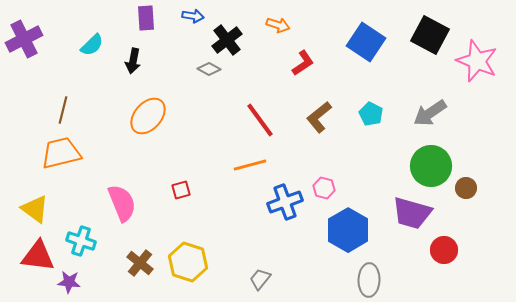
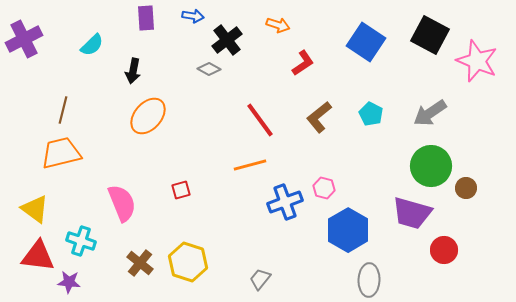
black arrow: moved 10 px down
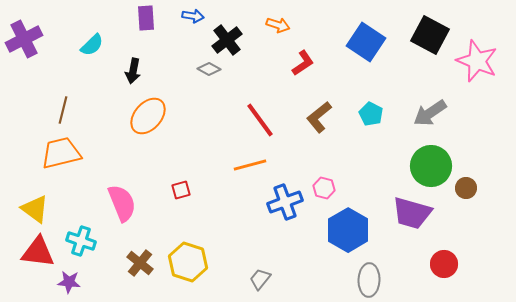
red circle: moved 14 px down
red triangle: moved 4 px up
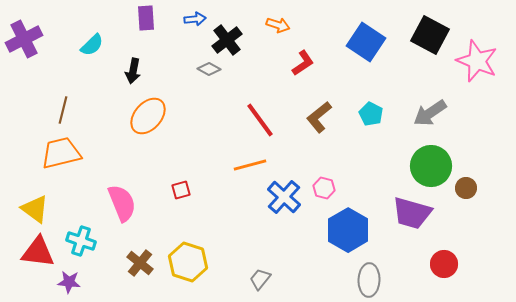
blue arrow: moved 2 px right, 3 px down; rotated 15 degrees counterclockwise
blue cross: moved 1 px left, 5 px up; rotated 28 degrees counterclockwise
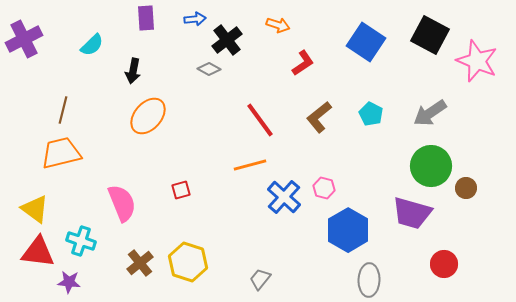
brown cross: rotated 12 degrees clockwise
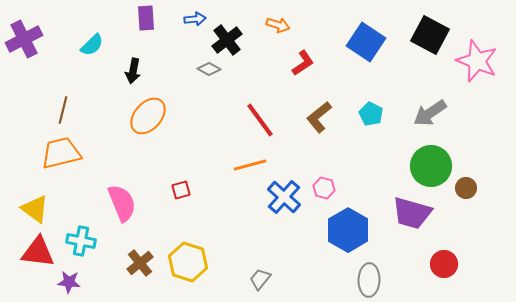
cyan cross: rotated 8 degrees counterclockwise
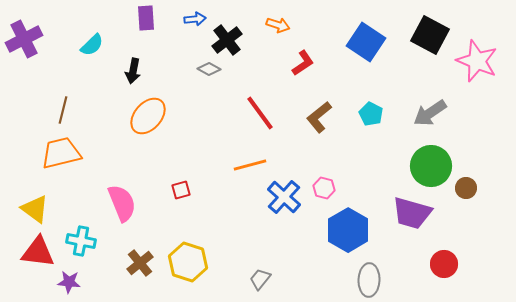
red line: moved 7 px up
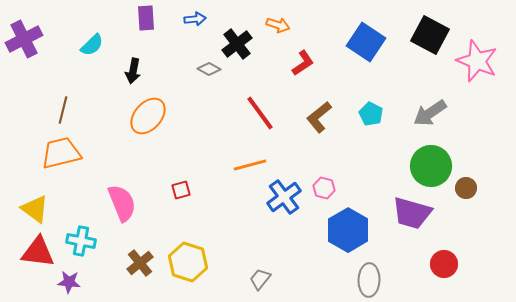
black cross: moved 10 px right, 4 px down
blue cross: rotated 12 degrees clockwise
